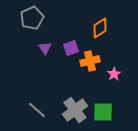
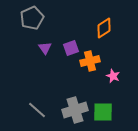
orange diamond: moved 4 px right
pink star: moved 1 px left, 2 px down; rotated 16 degrees counterclockwise
gray cross: rotated 20 degrees clockwise
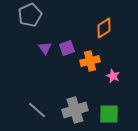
gray pentagon: moved 2 px left, 3 px up
purple square: moved 4 px left
green square: moved 6 px right, 2 px down
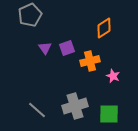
gray cross: moved 4 px up
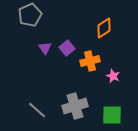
purple square: rotated 21 degrees counterclockwise
green square: moved 3 px right, 1 px down
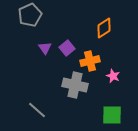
gray cross: moved 21 px up; rotated 30 degrees clockwise
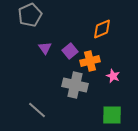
orange diamond: moved 2 px left, 1 px down; rotated 10 degrees clockwise
purple square: moved 3 px right, 3 px down
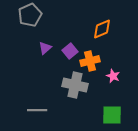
purple triangle: rotated 24 degrees clockwise
gray line: rotated 42 degrees counterclockwise
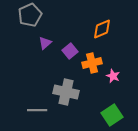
purple triangle: moved 5 px up
orange cross: moved 2 px right, 2 px down
gray cross: moved 9 px left, 7 px down
green square: rotated 35 degrees counterclockwise
